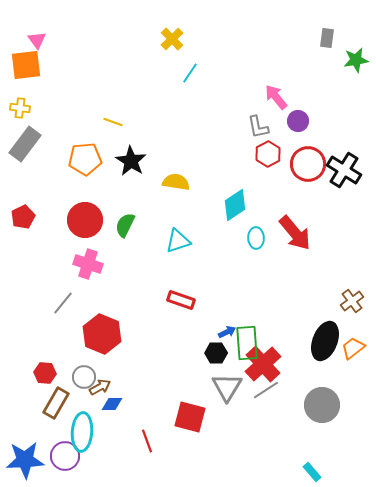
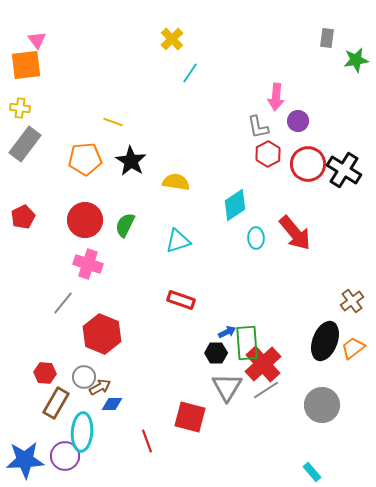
pink arrow at (276, 97): rotated 136 degrees counterclockwise
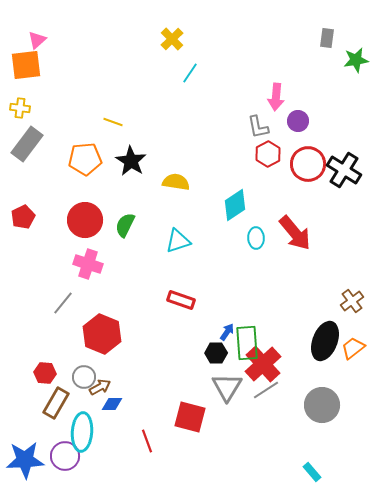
pink triangle at (37, 40): rotated 24 degrees clockwise
gray rectangle at (25, 144): moved 2 px right
blue arrow at (227, 332): rotated 30 degrees counterclockwise
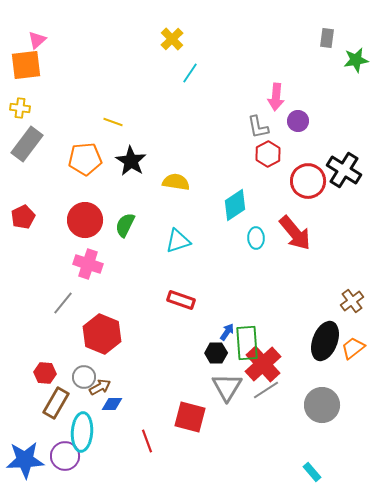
red circle at (308, 164): moved 17 px down
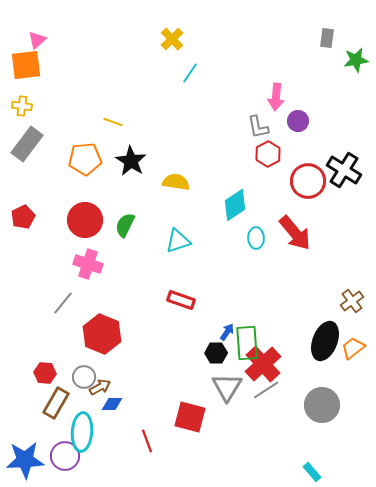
yellow cross at (20, 108): moved 2 px right, 2 px up
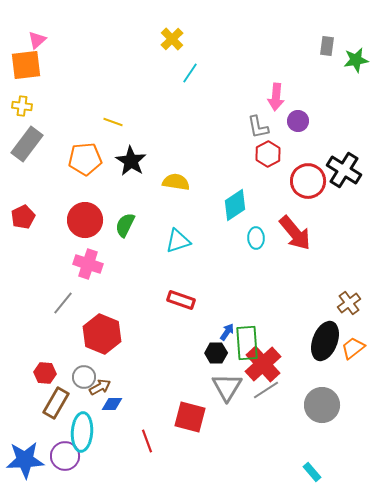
gray rectangle at (327, 38): moved 8 px down
brown cross at (352, 301): moved 3 px left, 2 px down
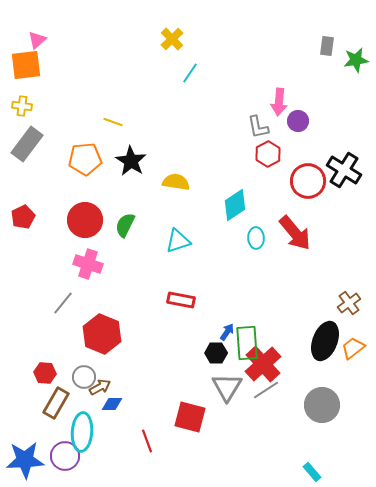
pink arrow at (276, 97): moved 3 px right, 5 px down
red rectangle at (181, 300): rotated 8 degrees counterclockwise
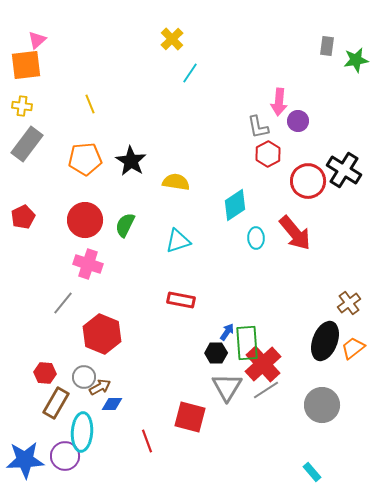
yellow line at (113, 122): moved 23 px left, 18 px up; rotated 48 degrees clockwise
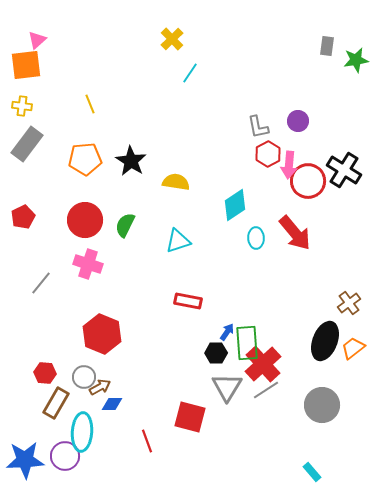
pink arrow at (279, 102): moved 10 px right, 63 px down
red rectangle at (181, 300): moved 7 px right, 1 px down
gray line at (63, 303): moved 22 px left, 20 px up
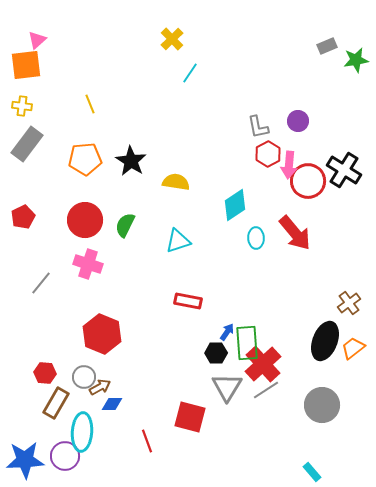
gray rectangle at (327, 46): rotated 60 degrees clockwise
